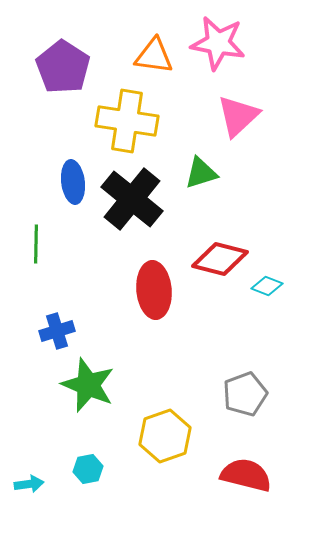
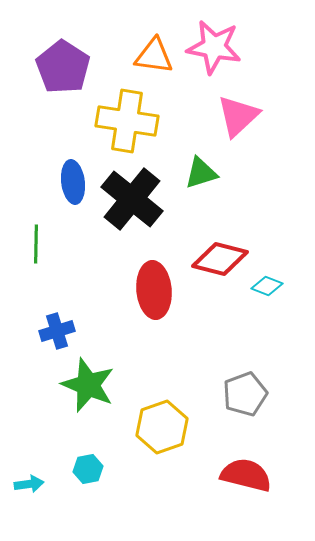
pink star: moved 4 px left, 4 px down
yellow hexagon: moved 3 px left, 9 px up
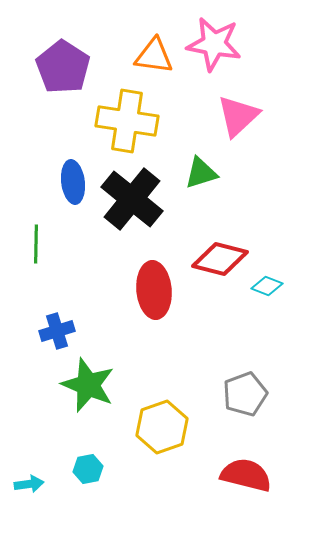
pink star: moved 3 px up
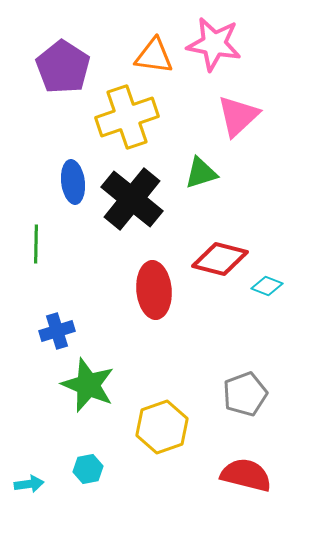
yellow cross: moved 4 px up; rotated 28 degrees counterclockwise
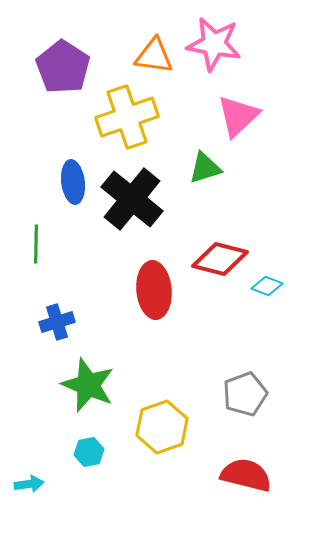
green triangle: moved 4 px right, 5 px up
blue cross: moved 9 px up
cyan hexagon: moved 1 px right, 17 px up
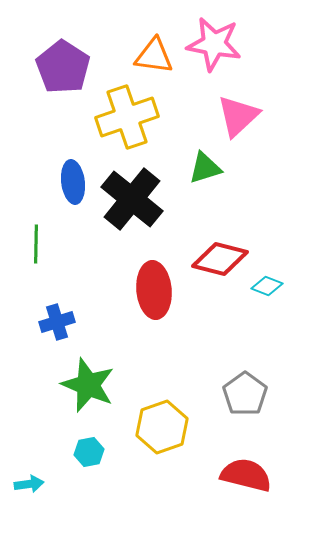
gray pentagon: rotated 15 degrees counterclockwise
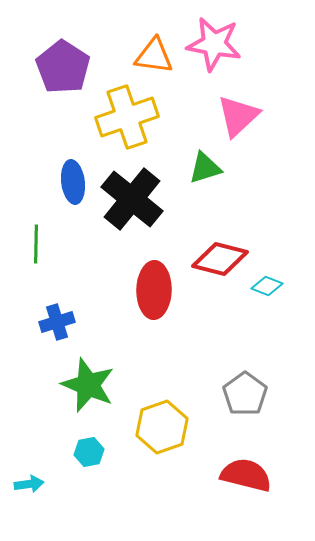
red ellipse: rotated 6 degrees clockwise
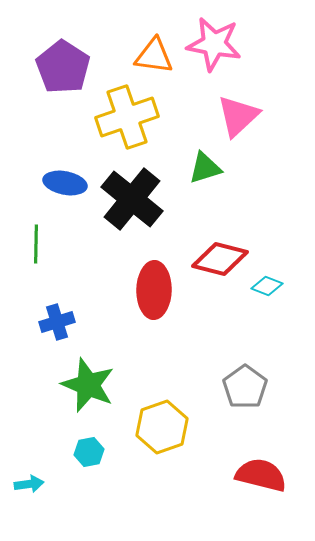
blue ellipse: moved 8 px left, 1 px down; rotated 72 degrees counterclockwise
gray pentagon: moved 7 px up
red semicircle: moved 15 px right
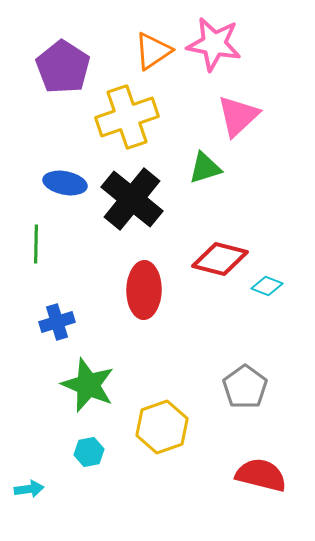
orange triangle: moved 1 px left, 5 px up; rotated 42 degrees counterclockwise
red ellipse: moved 10 px left
cyan arrow: moved 5 px down
